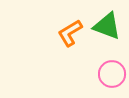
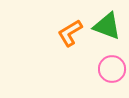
pink circle: moved 5 px up
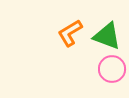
green triangle: moved 10 px down
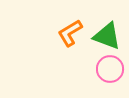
pink circle: moved 2 px left
